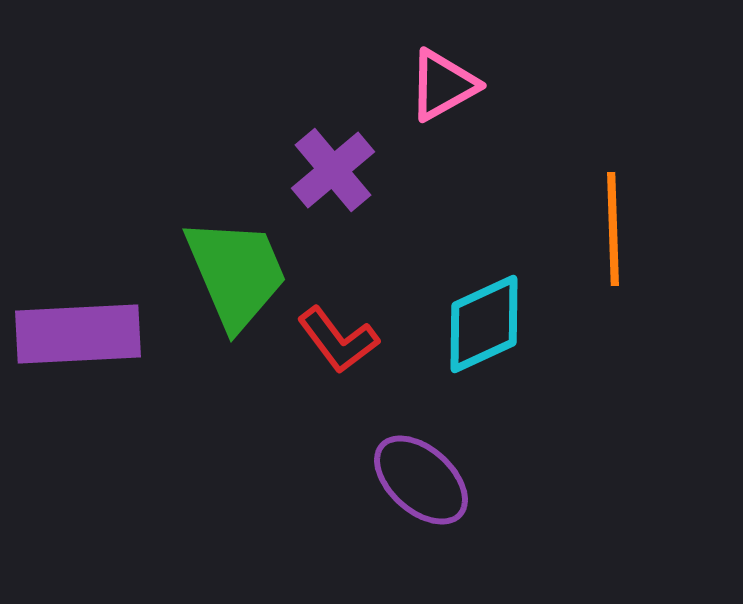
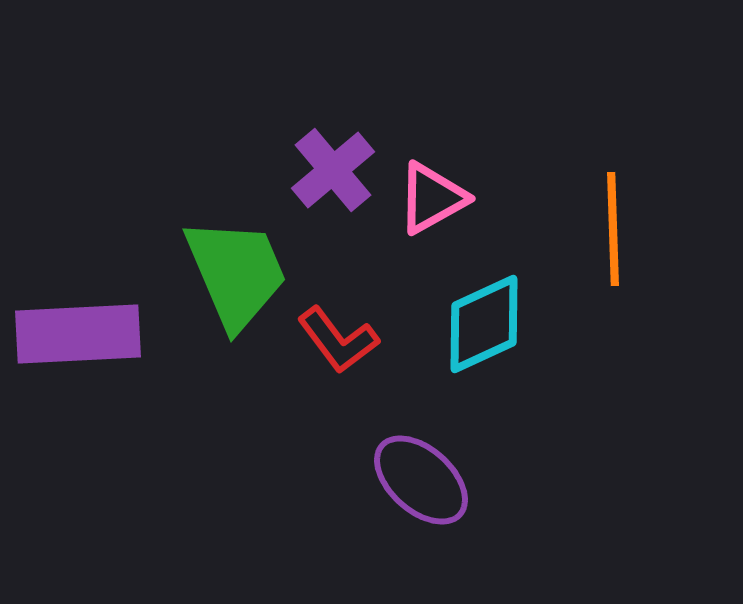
pink triangle: moved 11 px left, 113 px down
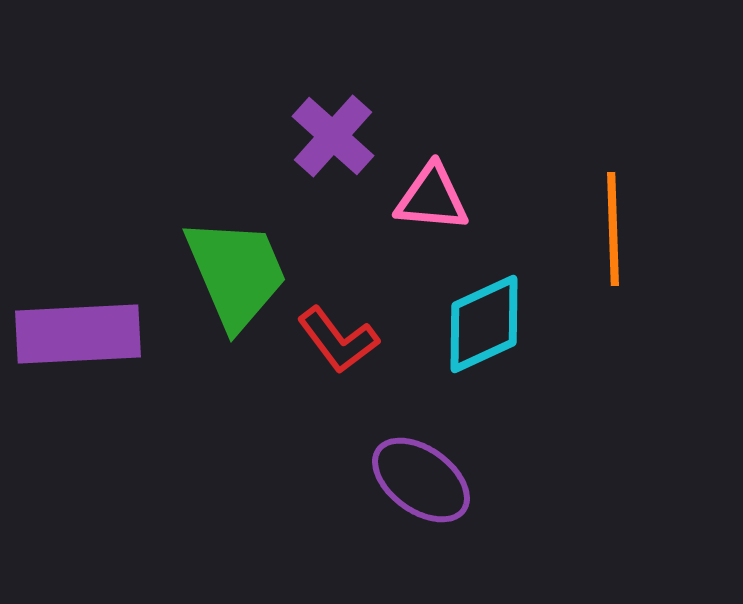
purple cross: moved 34 px up; rotated 8 degrees counterclockwise
pink triangle: rotated 34 degrees clockwise
purple ellipse: rotated 6 degrees counterclockwise
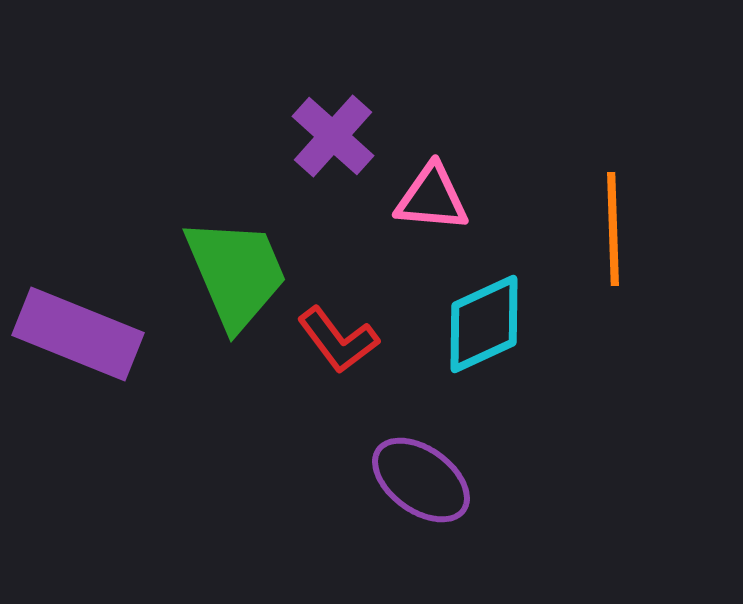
purple rectangle: rotated 25 degrees clockwise
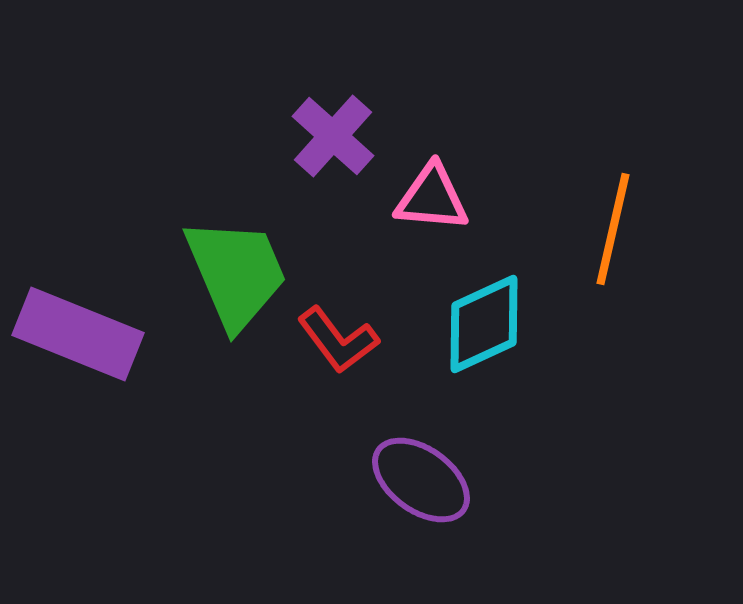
orange line: rotated 15 degrees clockwise
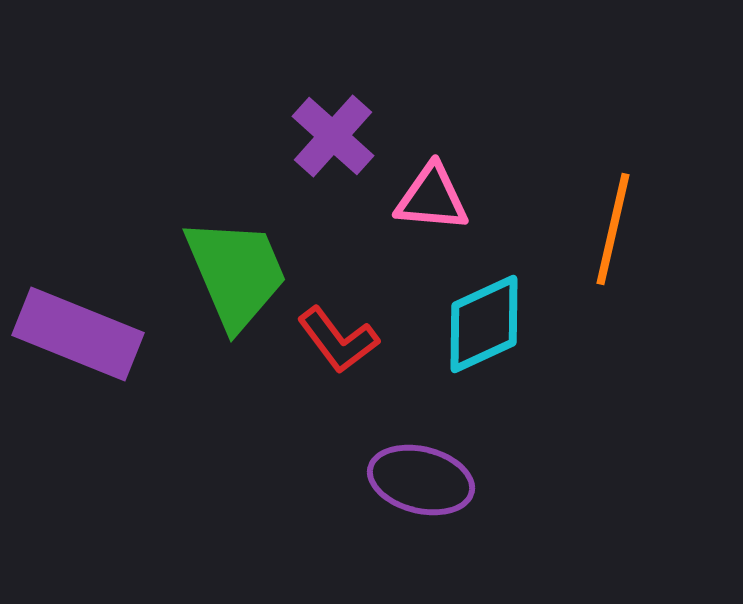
purple ellipse: rotated 22 degrees counterclockwise
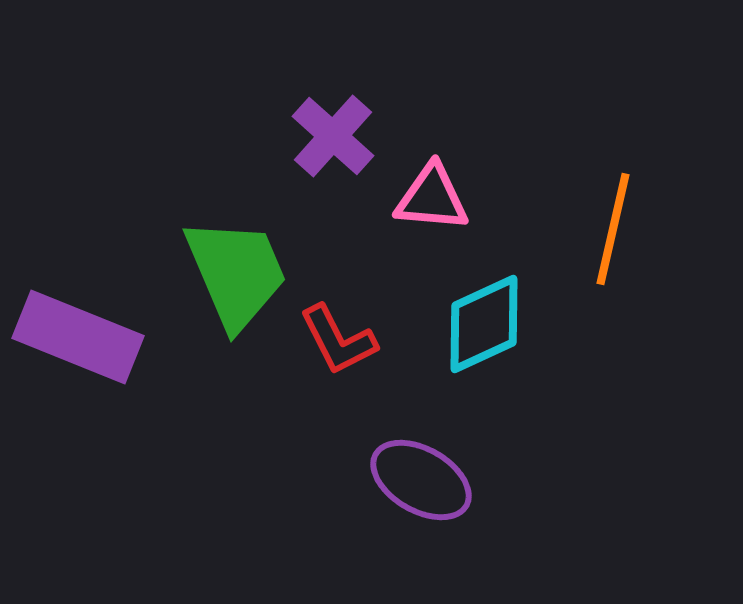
purple rectangle: moved 3 px down
red L-shape: rotated 10 degrees clockwise
purple ellipse: rotated 16 degrees clockwise
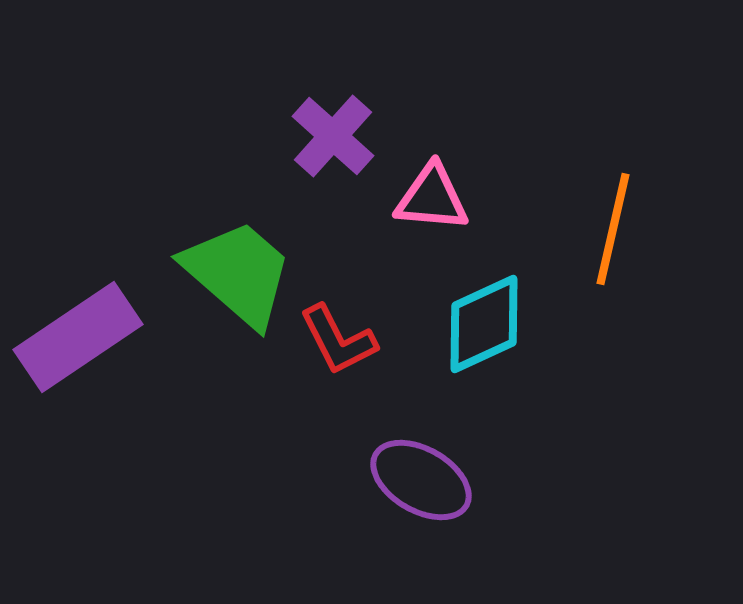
green trapezoid: moved 2 px right; rotated 26 degrees counterclockwise
purple rectangle: rotated 56 degrees counterclockwise
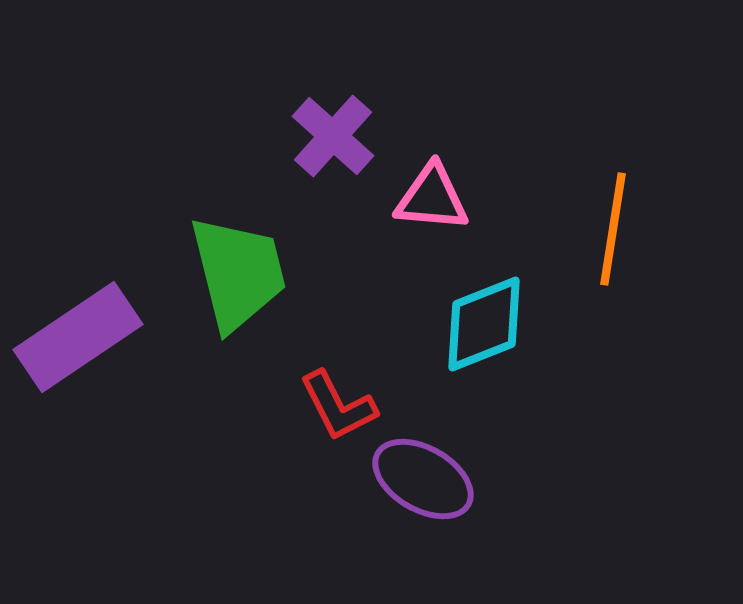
orange line: rotated 4 degrees counterclockwise
green trapezoid: rotated 35 degrees clockwise
cyan diamond: rotated 3 degrees clockwise
red L-shape: moved 66 px down
purple ellipse: moved 2 px right, 1 px up
